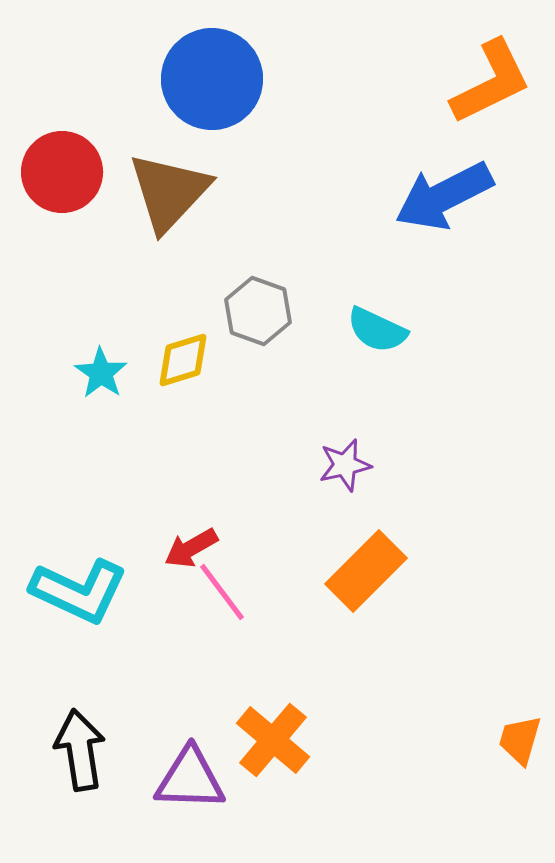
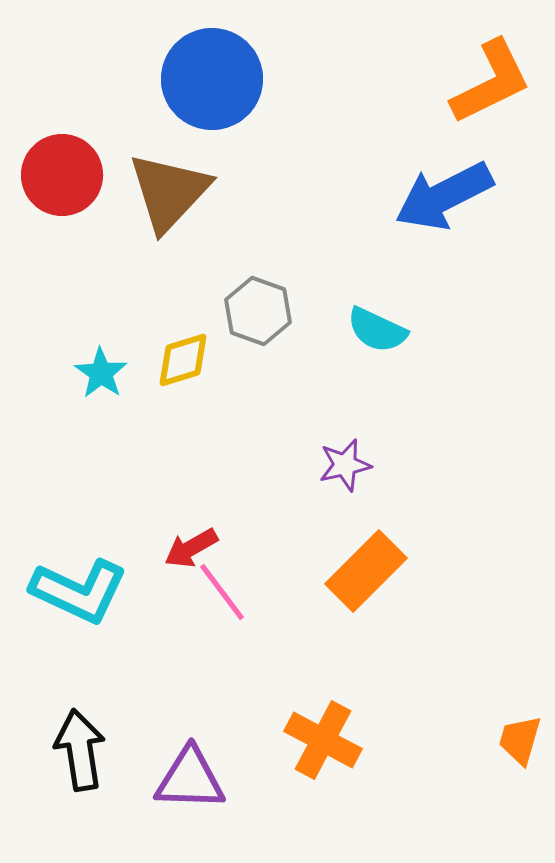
red circle: moved 3 px down
orange cross: moved 50 px right; rotated 12 degrees counterclockwise
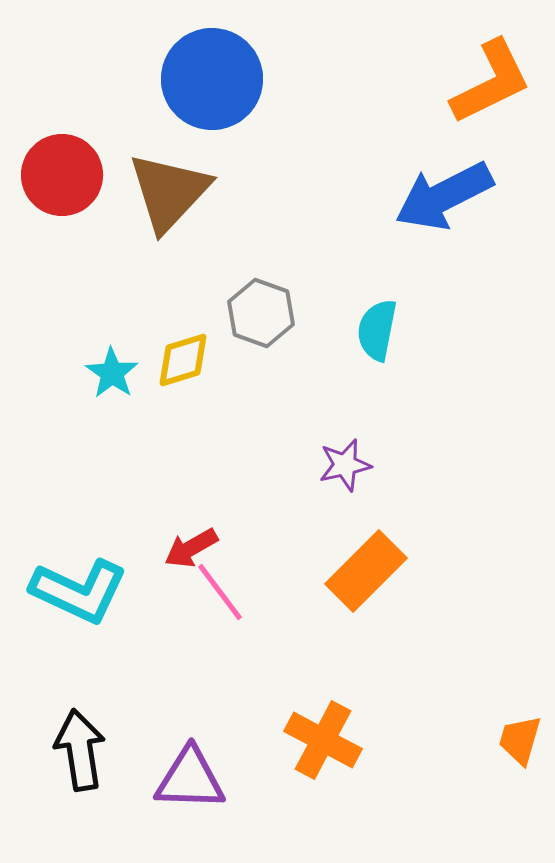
gray hexagon: moved 3 px right, 2 px down
cyan semicircle: rotated 76 degrees clockwise
cyan star: moved 11 px right
pink line: moved 2 px left
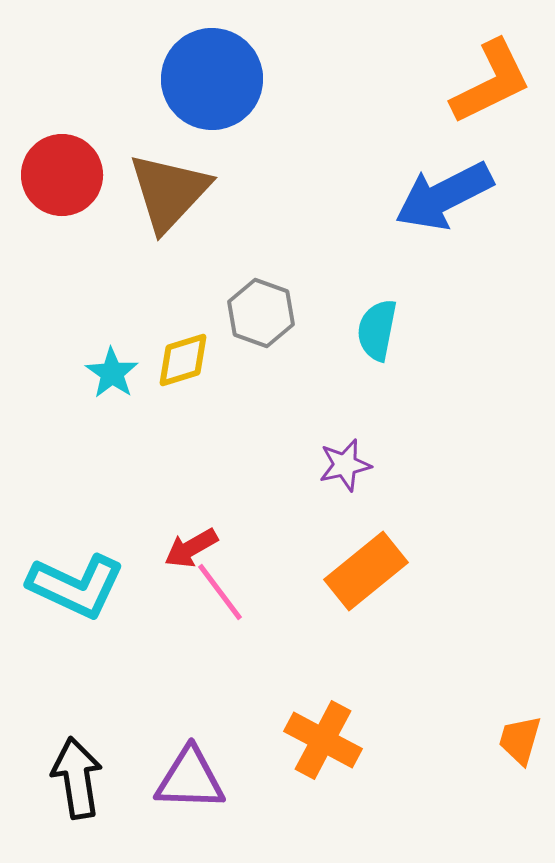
orange rectangle: rotated 6 degrees clockwise
cyan L-shape: moved 3 px left, 5 px up
black arrow: moved 3 px left, 28 px down
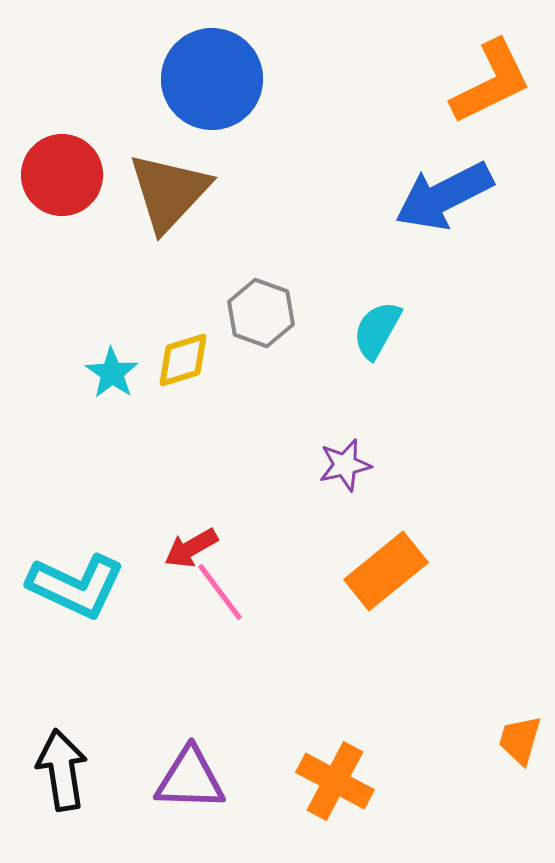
cyan semicircle: rotated 18 degrees clockwise
orange rectangle: moved 20 px right
orange cross: moved 12 px right, 41 px down
black arrow: moved 15 px left, 8 px up
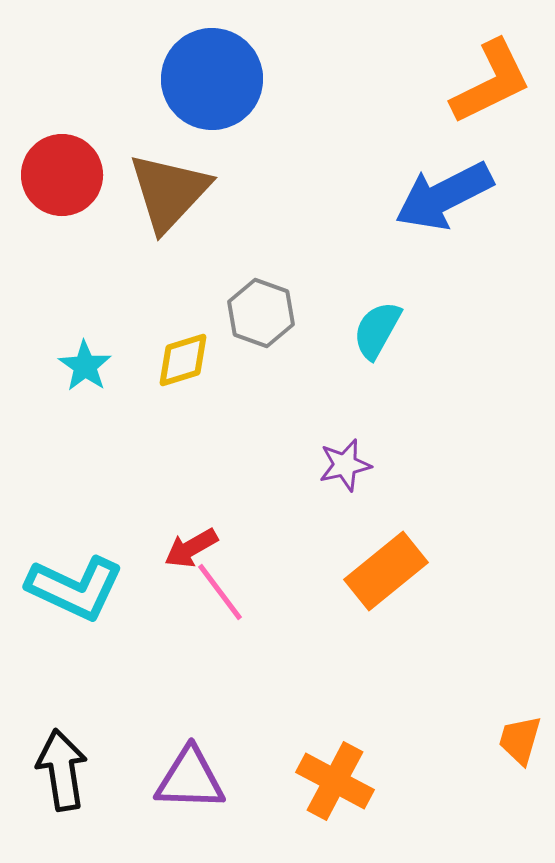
cyan star: moved 27 px left, 7 px up
cyan L-shape: moved 1 px left, 2 px down
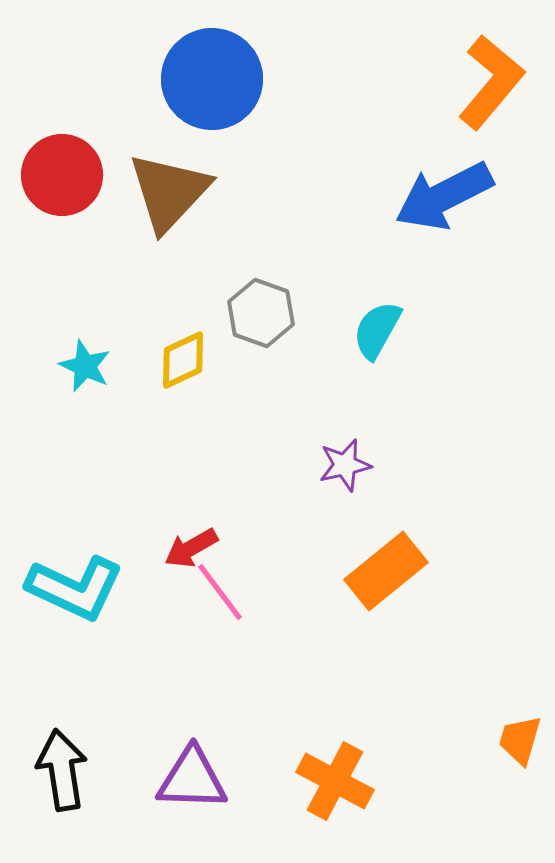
orange L-shape: rotated 24 degrees counterclockwise
yellow diamond: rotated 8 degrees counterclockwise
cyan star: rotated 10 degrees counterclockwise
purple triangle: moved 2 px right
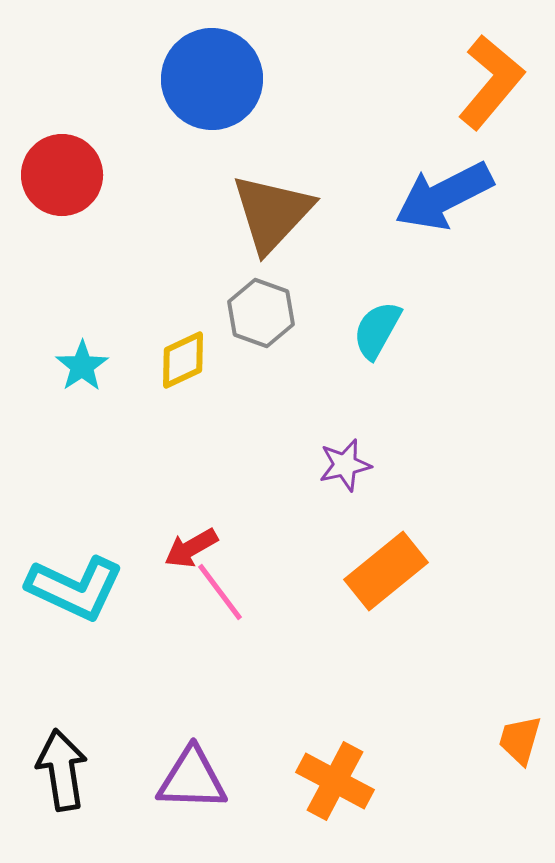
brown triangle: moved 103 px right, 21 px down
cyan star: moved 3 px left; rotated 14 degrees clockwise
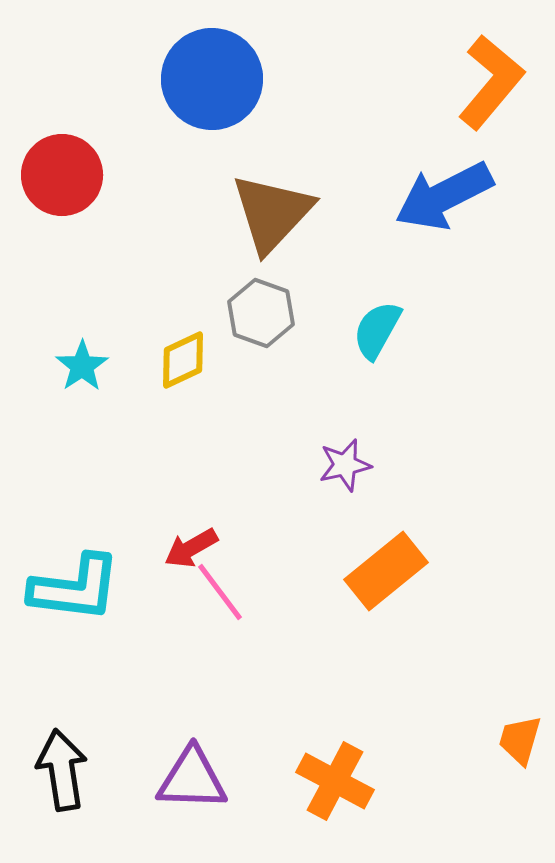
cyan L-shape: rotated 18 degrees counterclockwise
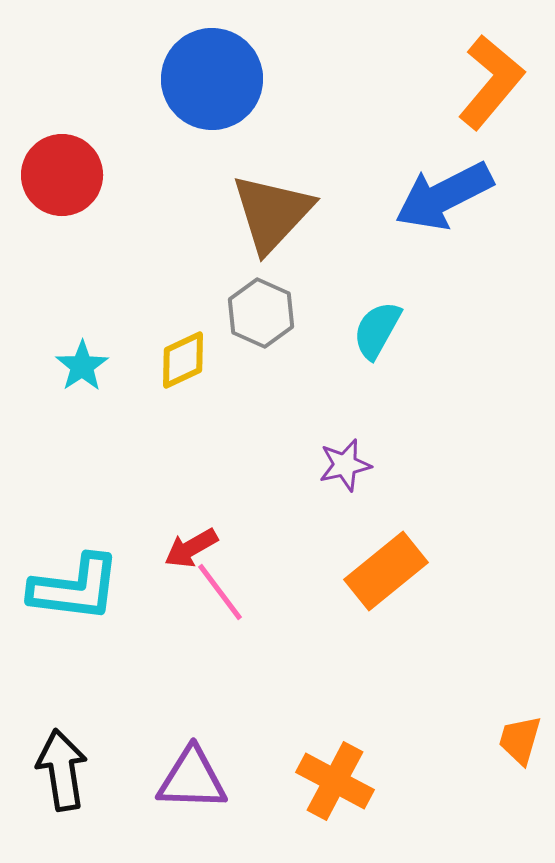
gray hexagon: rotated 4 degrees clockwise
